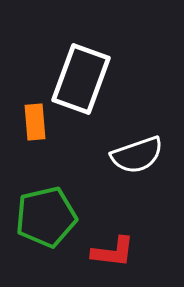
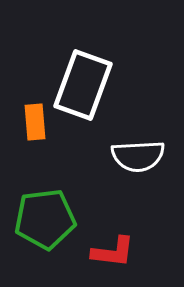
white rectangle: moved 2 px right, 6 px down
white semicircle: moved 1 px right, 1 px down; rotated 16 degrees clockwise
green pentagon: moved 1 px left, 2 px down; rotated 6 degrees clockwise
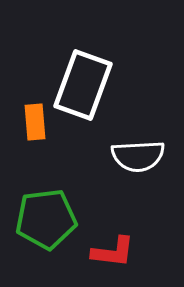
green pentagon: moved 1 px right
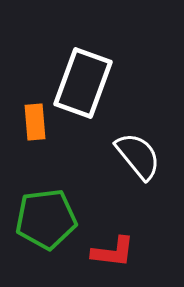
white rectangle: moved 2 px up
white semicircle: rotated 126 degrees counterclockwise
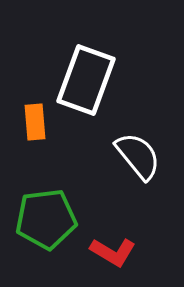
white rectangle: moved 3 px right, 3 px up
red L-shape: rotated 24 degrees clockwise
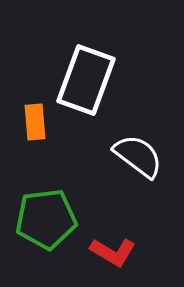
white semicircle: rotated 14 degrees counterclockwise
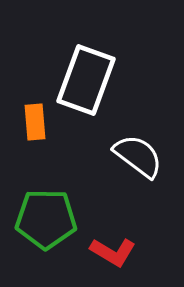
green pentagon: rotated 8 degrees clockwise
